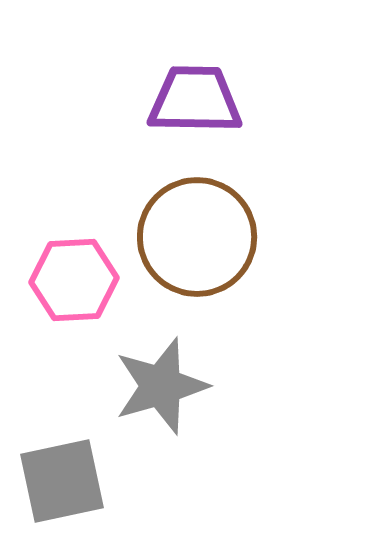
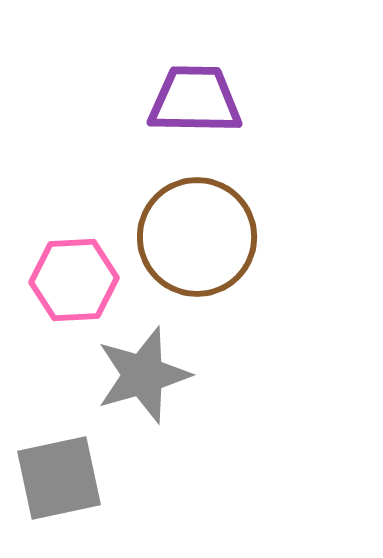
gray star: moved 18 px left, 11 px up
gray square: moved 3 px left, 3 px up
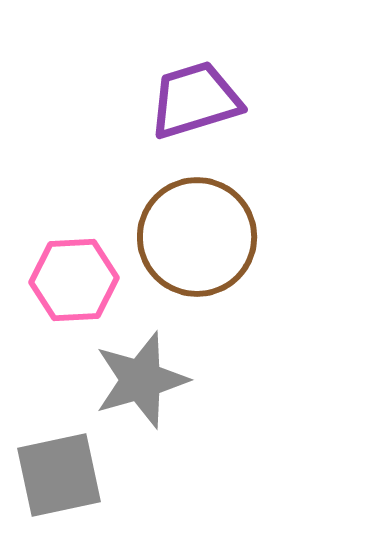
purple trapezoid: rotated 18 degrees counterclockwise
gray star: moved 2 px left, 5 px down
gray square: moved 3 px up
